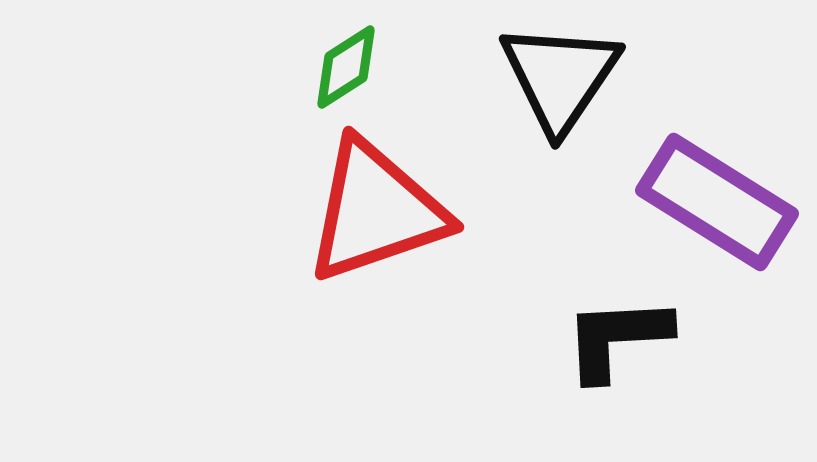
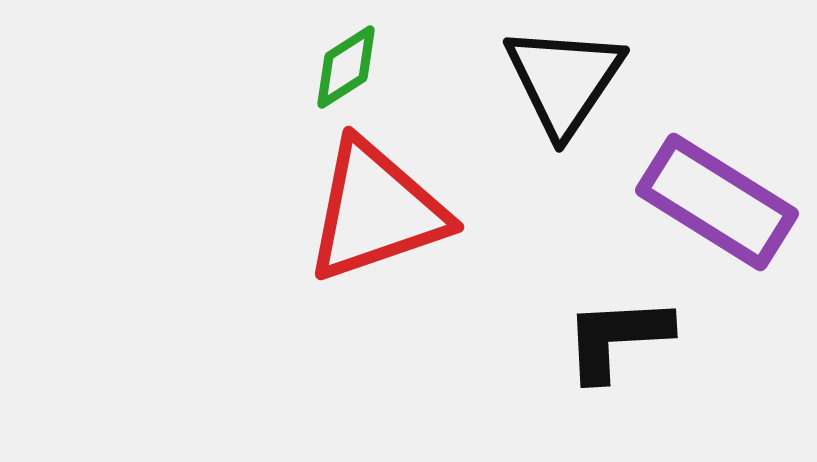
black triangle: moved 4 px right, 3 px down
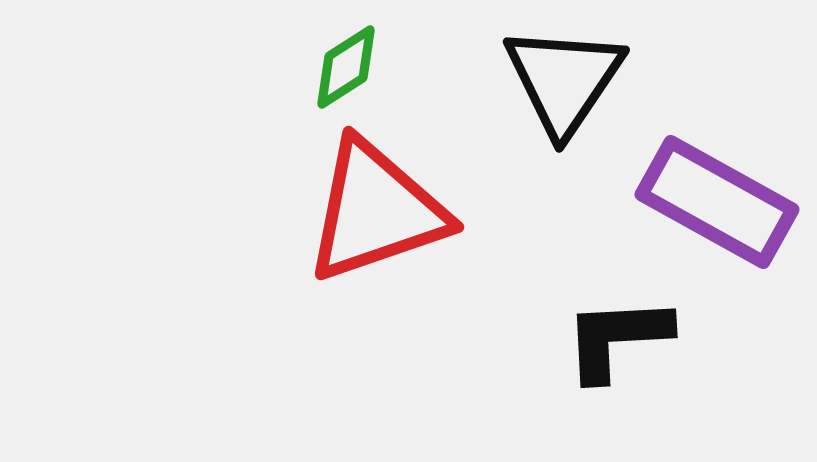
purple rectangle: rotated 3 degrees counterclockwise
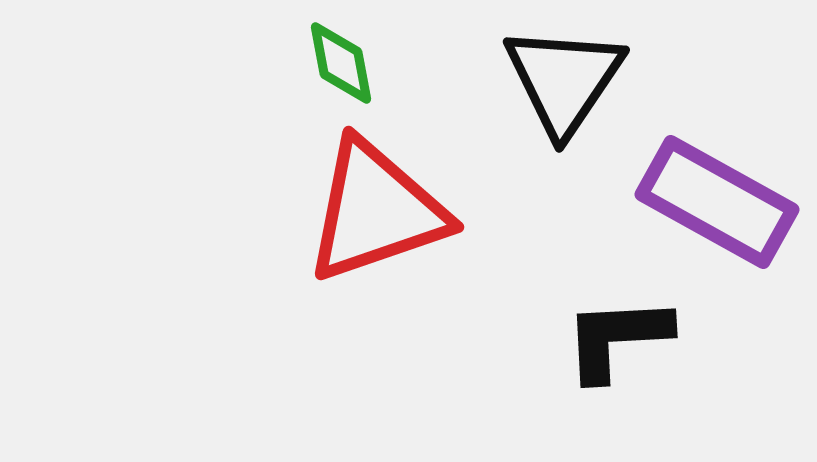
green diamond: moved 5 px left, 4 px up; rotated 68 degrees counterclockwise
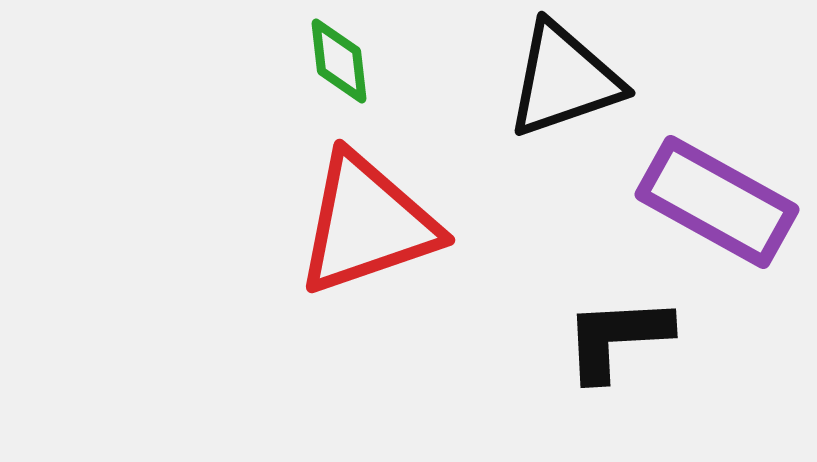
green diamond: moved 2 px left, 2 px up; rotated 4 degrees clockwise
black triangle: rotated 37 degrees clockwise
red triangle: moved 9 px left, 13 px down
